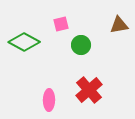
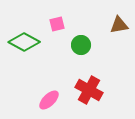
pink square: moved 4 px left
red cross: rotated 20 degrees counterclockwise
pink ellipse: rotated 45 degrees clockwise
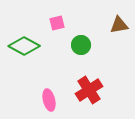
pink square: moved 1 px up
green diamond: moved 4 px down
red cross: rotated 28 degrees clockwise
pink ellipse: rotated 60 degrees counterclockwise
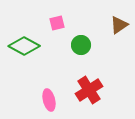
brown triangle: rotated 24 degrees counterclockwise
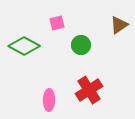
pink ellipse: rotated 15 degrees clockwise
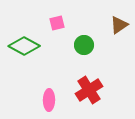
green circle: moved 3 px right
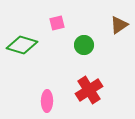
green diamond: moved 2 px left, 1 px up; rotated 12 degrees counterclockwise
pink ellipse: moved 2 px left, 1 px down
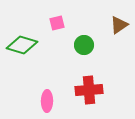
red cross: rotated 28 degrees clockwise
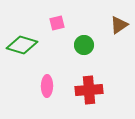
pink ellipse: moved 15 px up
